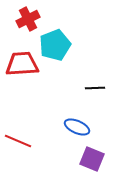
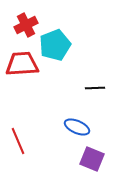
red cross: moved 2 px left, 6 px down
red line: rotated 44 degrees clockwise
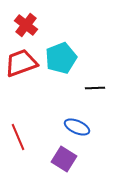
red cross: rotated 25 degrees counterclockwise
cyan pentagon: moved 6 px right, 13 px down
red trapezoid: moved 1 px left, 1 px up; rotated 16 degrees counterclockwise
red line: moved 4 px up
purple square: moved 28 px left; rotated 10 degrees clockwise
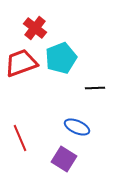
red cross: moved 9 px right, 3 px down
red line: moved 2 px right, 1 px down
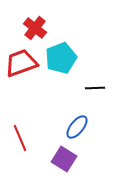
blue ellipse: rotated 75 degrees counterclockwise
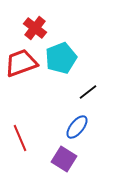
black line: moved 7 px left, 4 px down; rotated 36 degrees counterclockwise
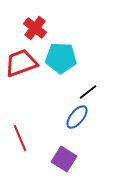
cyan pentagon: rotated 24 degrees clockwise
blue ellipse: moved 10 px up
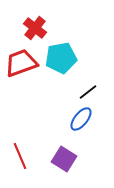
cyan pentagon: rotated 12 degrees counterclockwise
blue ellipse: moved 4 px right, 2 px down
red line: moved 18 px down
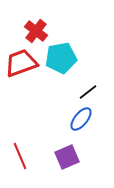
red cross: moved 1 px right, 3 px down
purple square: moved 3 px right, 2 px up; rotated 35 degrees clockwise
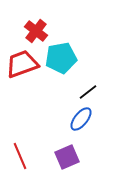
red trapezoid: moved 1 px right, 1 px down
